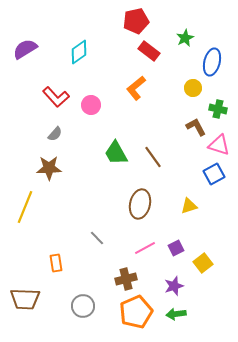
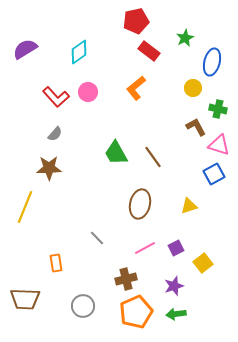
pink circle: moved 3 px left, 13 px up
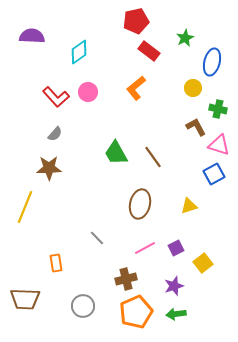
purple semicircle: moved 7 px right, 13 px up; rotated 35 degrees clockwise
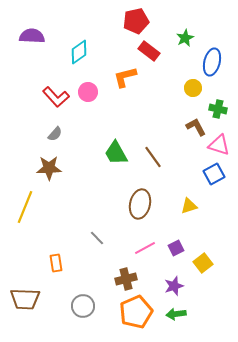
orange L-shape: moved 11 px left, 11 px up; rotated 25 degrees clockwise
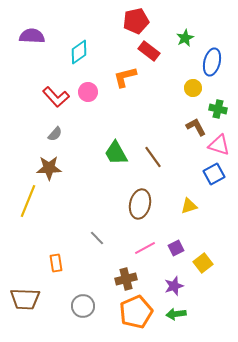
yellow line: moved 3 px right, 6 px up
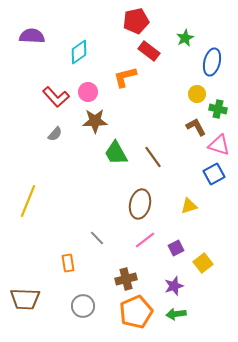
yellow circle: moved 4 px right, 6 px down
brown star: moved 46 px right, 47 px up
pink line: moved 8 px up; rotated 10 degrees counterclockwise
orange rectangle: moved 12 px right
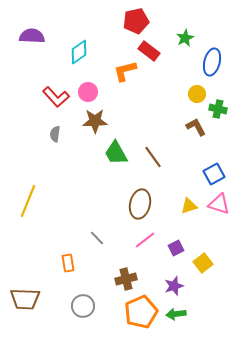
orange L-shape: moved 6 px up
gray semicircle: rotated 147 degrees clockwise
pink triangle: moved 59 px down
orange pentagon: moved 5 px right
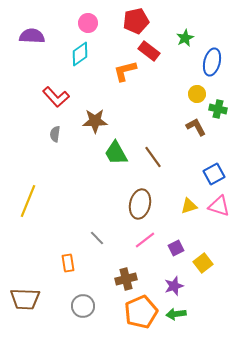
cyan diamond: moved 1 px right, 2 px down
pink circle: moved 69 px up
pink triangle: moved 2 px down
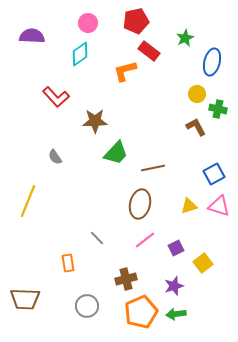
gray semicircle: moved 23 px down; rotated 42 degrees counterclockwise
green trapezoid: rotated 108 degrees counterclockwise
brown line: moved 11 px down; rotated 65 degrees counterclockwise
gray circle: moved 4 px right
